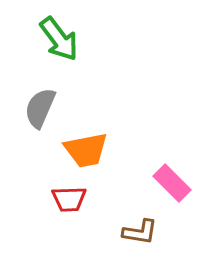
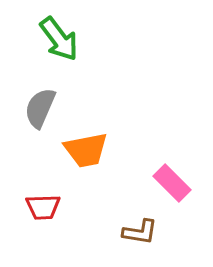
red trapezoid: moved 26 px left, 8 px down
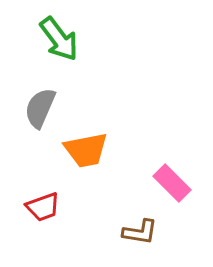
red trapezoid: rotated 18 degrees counterclockwise
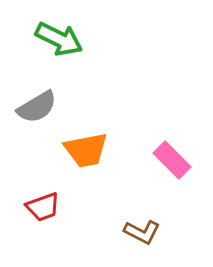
green arrow: rotated 27 degrees counterclockwise
gray semicircle: moved 3 px left, 1 px up; rotated 144 degrees counterclockwise
pink rectangle: moved 23 px up
brown L-shape: moved 2 px right; rotated 18 degrees clockwise
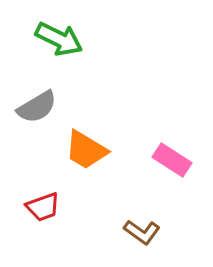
orange trapezoid: rotated 42 degrees clockwise
pink rectangle: rotated 12 degrees counterclockwise
brown L-shape: rotated 9 degrees clockwise
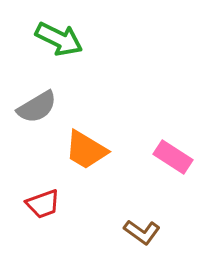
pink rectangle: moved 1 px right, 3 px up
red trapezoid: moved 3 px up
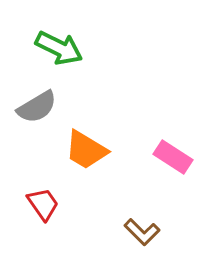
green arrow: moved 9 px down
red trapezoid: rotated 105 degrees counterclockwise
brown L-shape: rotated 9 degrees clockwise
